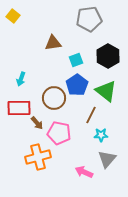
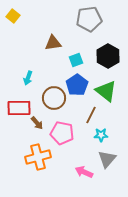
cyan arrow: moved 7 px right, 1 px up
pink pentagon: moved 3 px right
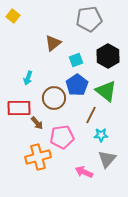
brown triangle: rotated 30 degrees counterclockwise
pink pentagon: moved 4 px down; rotated 20 degrees counterclockwise
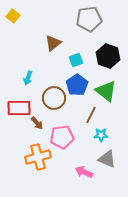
black hexagon: rotated 10 degrees counterclockwise
gray triangle: rotated 48 degrees counterclockwise
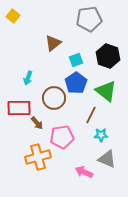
blue pentagon: moved 1 px left, 2 px up
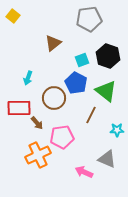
cyan square: moved 6 px right
blue pentagon: rotated 10 degrees counterclockwise
cyan star: moved 16 px right, 5 px up
orange cross: moved 2 px up; rotated 10 degrees counterclockwise
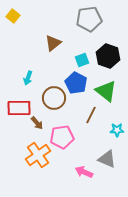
orange cross: rotated 10 degrees counterclockwise
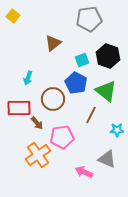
brown circle: moved 1 px left, 1 px down
